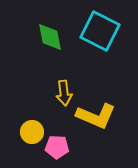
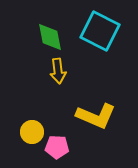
yellow arrow: moved 6 px left, 22 px up
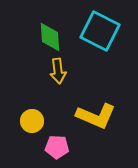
green diamond: rotated 8 degrees clockwise
yellow circle: moved 11 px up
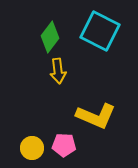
green diamond: rotated 40 degrees clockwise
yellow circle: moved 27 px down
pink pentagon: moved 7 px right, 2 px up
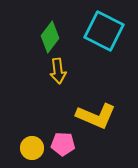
cyan square: moved 4 px right
pink pentagon: moved 1 px left, 1 px up
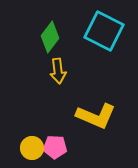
pink pentagon: moved 8 px left, 3 px down
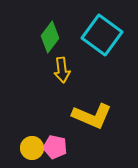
cyan square: moved 2 px left, 4 px down; rotated 9 degrees clockwise
yellow arrow: moved 4 px right, 1 px up
yellow L-shape: moved 4 px left
pink pentagon: rotated 10 degrees clockwise
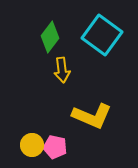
yellow circle: moved 3 px up
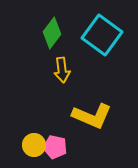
green diamond: moved 2 px right, 4 px up
yellow circle: moved 2 px right
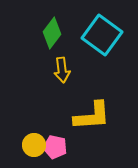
yellow L-shape: rotated 27 degrees counterclockwise
